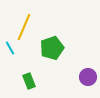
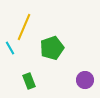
purple circle: moved 3 px left, 3 px down
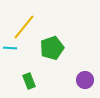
yellow line: rotated 16 degrees clockwise
cyan line: rotated 56 degrees counterclockwise
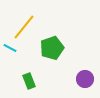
cyan line: rotated 24 degrees clockwise
purple circle: moved 1 px up
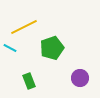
yellow line: rotated 24 degrees clockwise
purple circle: moved 5 px left, 1 px up
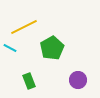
green pentagon: rotated 10 degrees counterclockwise
purple circle: moved 2 px left, 2 px down
